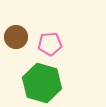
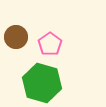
pink pentagon: rotated 30 degrees counterclockwise
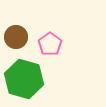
green hexagon: moved 18 px left, 4 px up
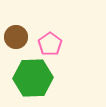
green hexagon: moved 9 px right, 1 px up; rotated 18 degrees counterclockwise
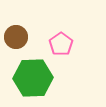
pink pentagon: moved 11 px right
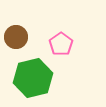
green hexagon: rotated 12 degrees counterclockwise
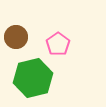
pink pentagon: moved 3 px left
